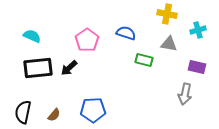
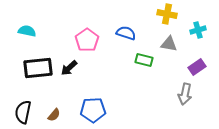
cyan semicircle: moved 5 px left, 5 px up; rotated 12 degrees counterclockwise
purple rectangle: rotated 48 degrees counterclockwise
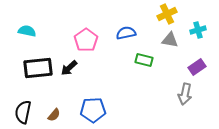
yellow cross: rotated 36 degrees counterclockwise
blue semicircle: rotated 30 degrees counterclockwise
pink pentagon: moved 1 px left
gray triangle: moved 1 px right, 4 px up
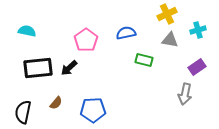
brown semicircle: moved 2 px right, 12 px up
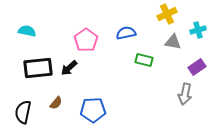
gray triangle: moved 3 px right, 2 px down
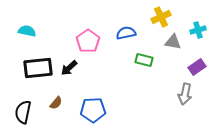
yellow cross: moved 6 px left, 3 px down
pink pentagon: moved 2 px right, 1 px down
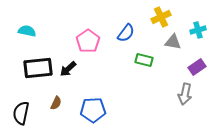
blue semicircle: rotated 138 degrees clockwise
black arrow: moved 1 px left, 1 px down
brown semicircle: rotated 16 degrees counterclockwise
black semicircle: moved 2 px left, 1 px down
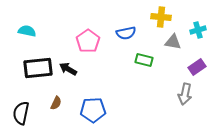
yellow cross: rotated 30 degrees clockwise
blue semicircle: rotated 42 degrees clockwise
black arrow: rotated 72 degrees clockwise
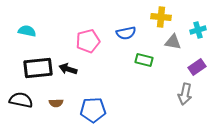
pink pentagon: rotated 20 degrees clockwise
black arrow: rotated 12 degrees counterclockwise
brown semicircle: rotated 64 degrees clockwise
black semicircle: moved 13 px up; rotated 90 degrees clockwise
